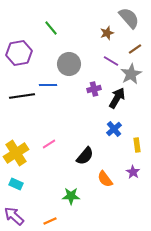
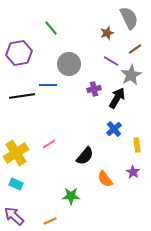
gray semicircle: rotated 15 degrees clockwise
gray star: moved 1 px down
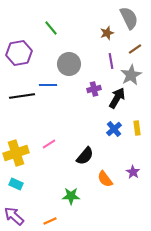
purple line: rotated 49 degrees clockwise
yellow rectangle: moved 17 px up
yellow cross: rotated 15 degrees clockwise
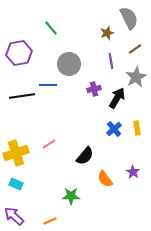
gray star: moved 5 px right, 2 px down
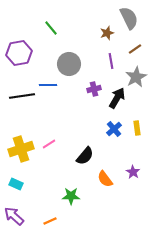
yellow cross: moved 5 px right, 4 px up
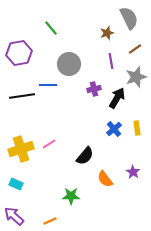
gray star: rotated 10 degrees clockwise
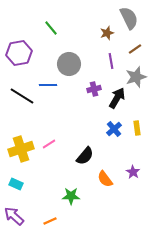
black line: rotated 40 degrees clockwise
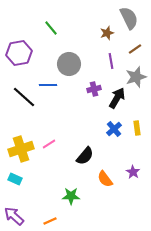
black line: moved 2 px right, 1 px down; rotated 10 degrees clockwise
cyan rectangle: moved 1 px left, 5 px up
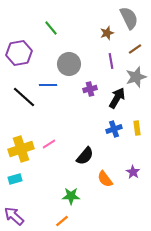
purple cross: moved 4 px left
blue cross: rotated 21 degrees clockwise
cyan rectangle: rotated 40 degrees counterclockwise
orange line: moved 12 px right; rotated 16 degrees counterclockwise
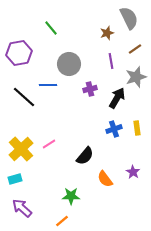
yellow cross: rotated 25 degrees counterclockwise
purple arrow: moved 8 px right, 8 px up
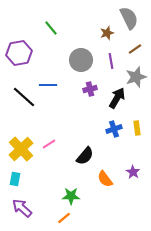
gray circle: moved 12 px right, 4 px up
cyan rectangle: rotated 64 degrees counterclockwise
orange line: moved 2 px right, 3 px up
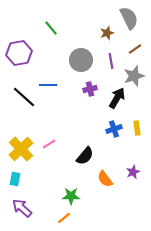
gray star: moved 2 px left, 1 px up
purple star: rotated 16 degrees clockwise
